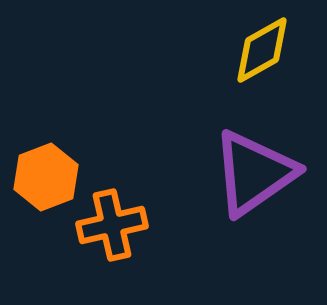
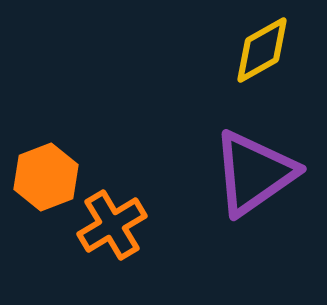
orange cross: rotated 18 degrees counterclockwise
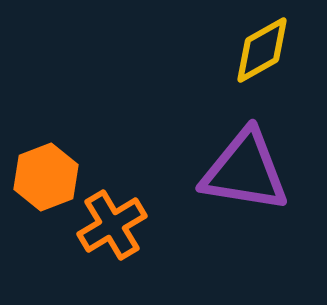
purple triangle: moved 9 px left, 2 px up; rotated 44 degrees clockwise
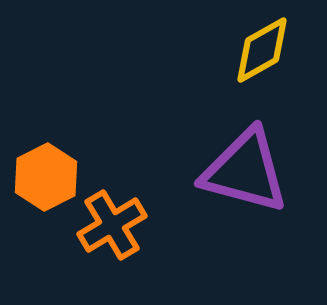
purple triangle: rotated 6 degrees clockwise
orange hexagon: rotated 6 degrees counterclockwise
